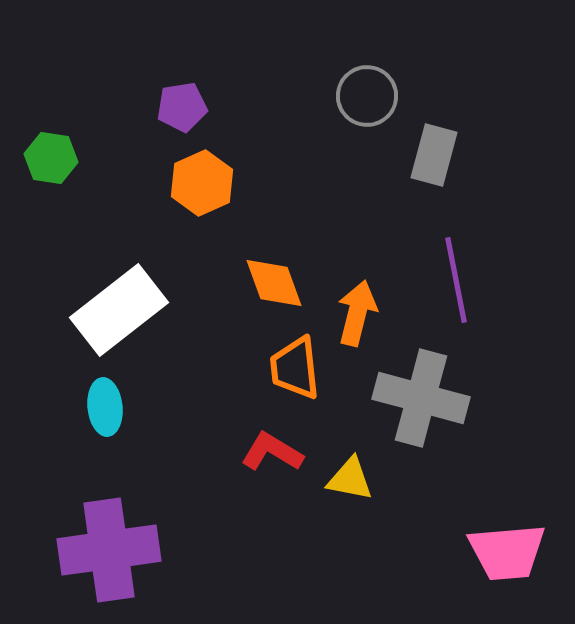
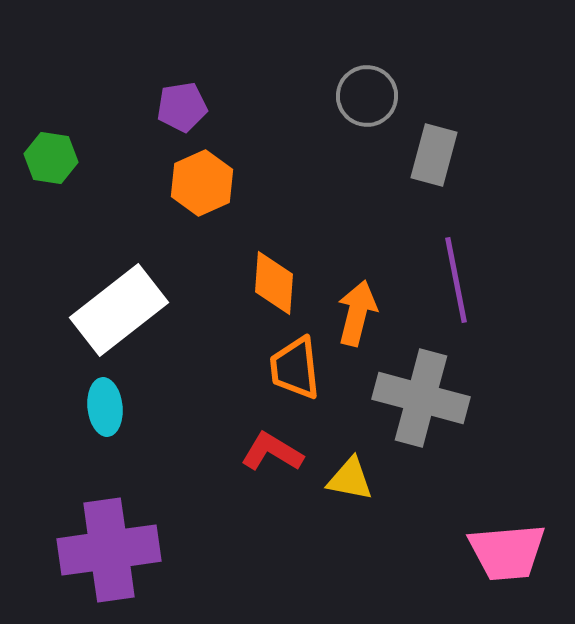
orange diamond: rotated 24 degrees clockwise
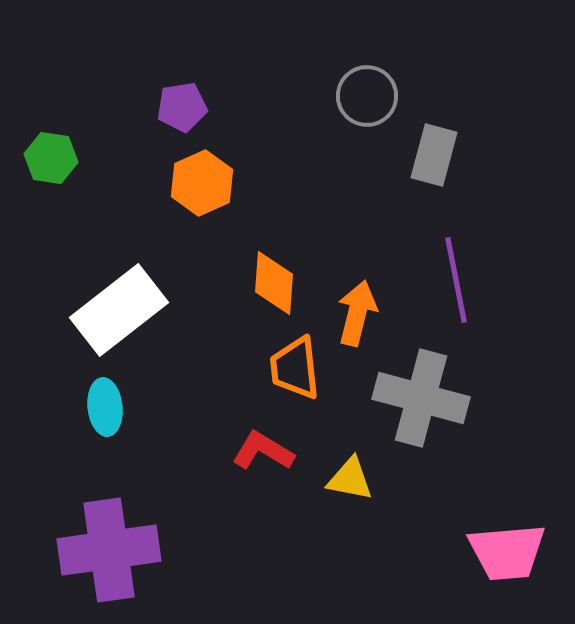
red L-shape: moved 9 px left, 1 px up
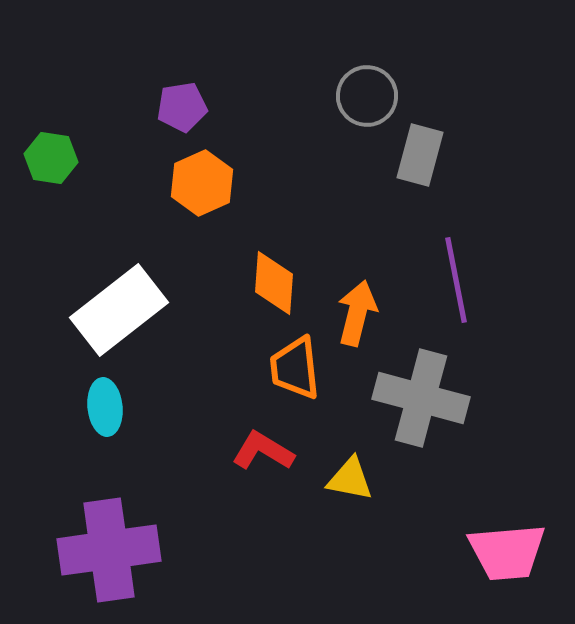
gray rectangle: moved 14 px left
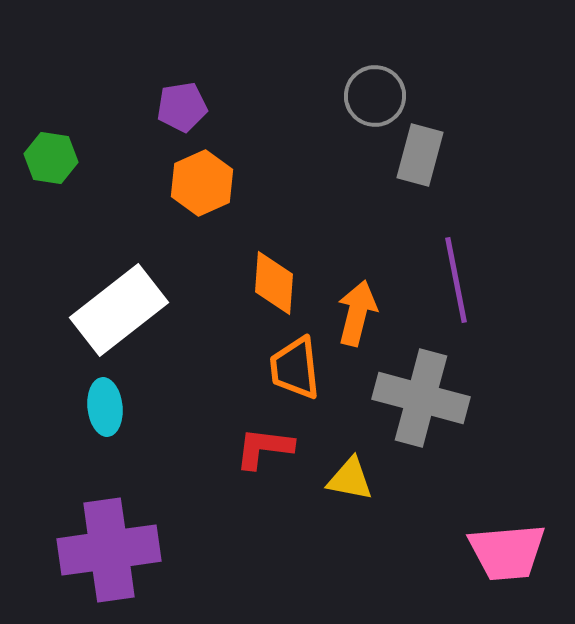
gray circle: moved 8 px right
red L-shape: moved 1 px right, 3 px up; rotated 24 degrees counterclockwise
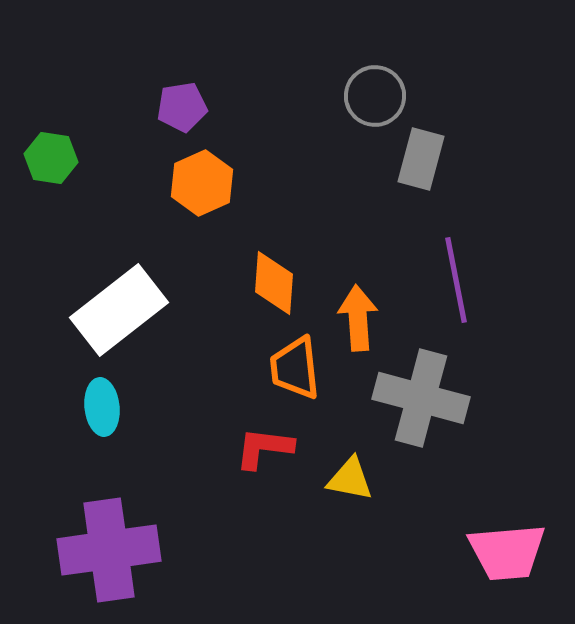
gray rectangle: moved 1 px right, 4 px down
orange arrow: moved 1 px right, 5 px down; rotated 18 degrees counterclockwise
cyan ellipse: moved 3 px left
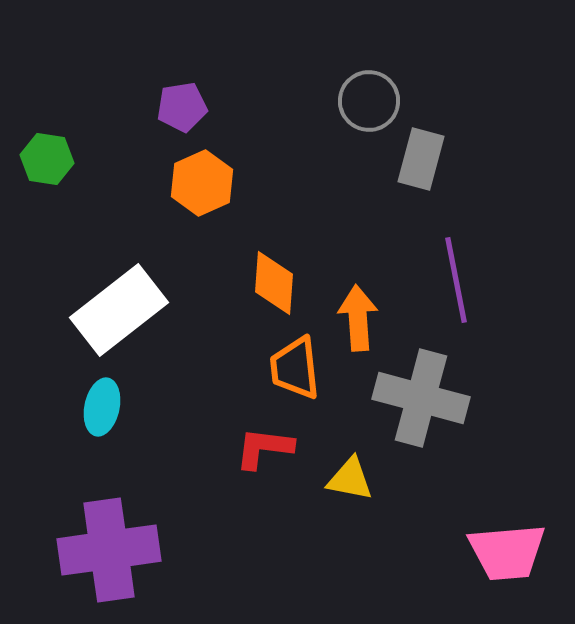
gray circle: moved 6 px left, 5 px down
green hexagon: moved 4 px left, 1 px down
cyan ellipse: rotated 18 degrees clockwise
